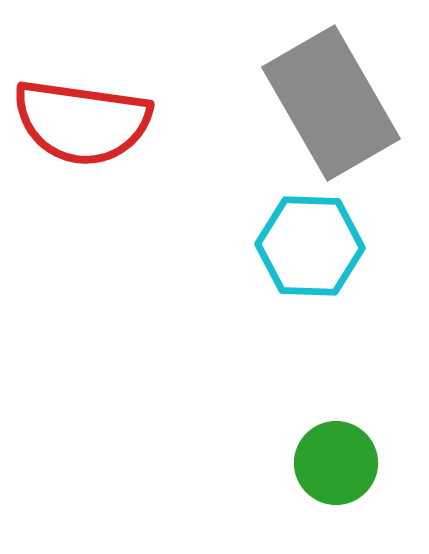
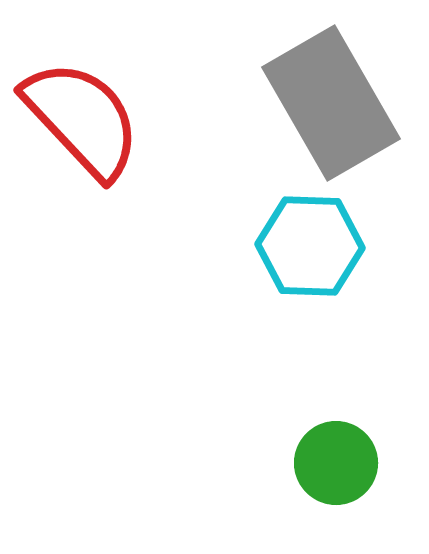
red semicircle: moved 3 px up; rotated 141 degrees counterclockwise
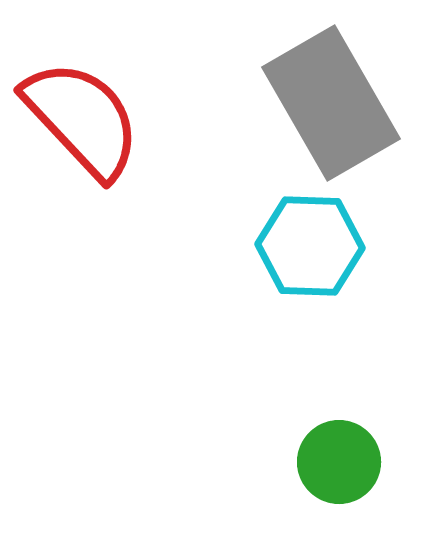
green circle: moved 3 px right, 1 px up
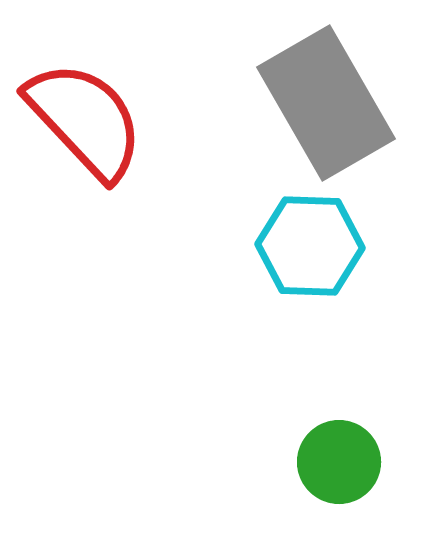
gray rectangle: moved 5 px left
red semicircle: moved 3 px right, 1 px down
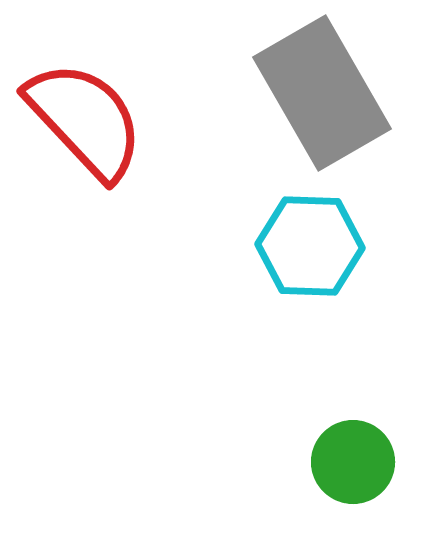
gray rectangle: moved 4 px left, 10 px up
green circle: moved 14 px right
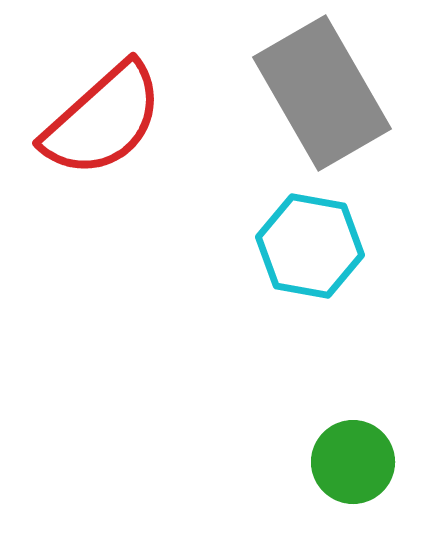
red semicircle: moved 18 px right; rotated 91 degrees clockwise
cyan hexagon: rotated 8 degrees clockwise
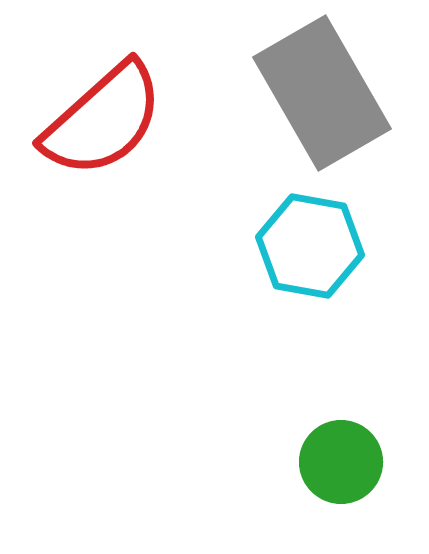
green circle: moved 12 px left
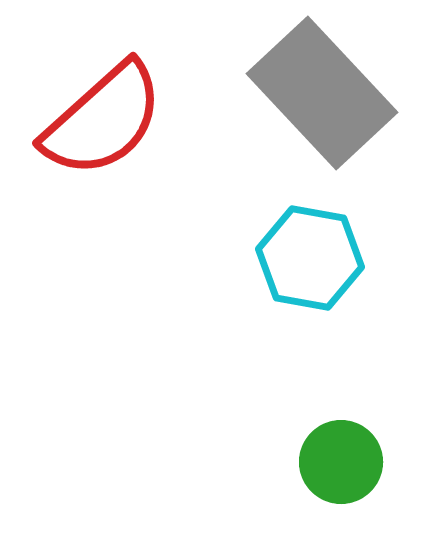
gray rectangle: rotated 13 degrees counterclockwise
cyan hexagon: moved 12 px down
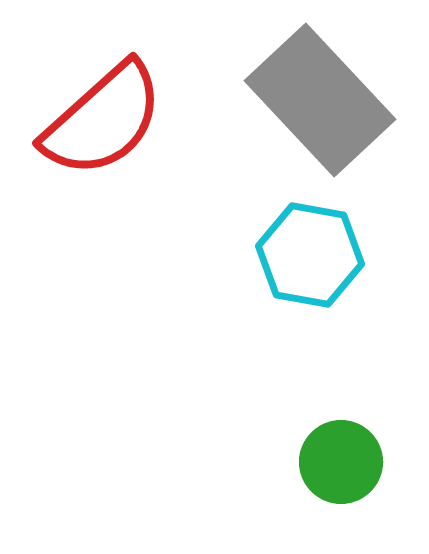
gray rectangle: moved 2 px left, 7 px down
cyan hexagon: moved 3 px up
